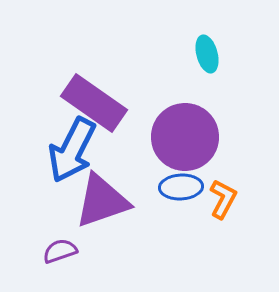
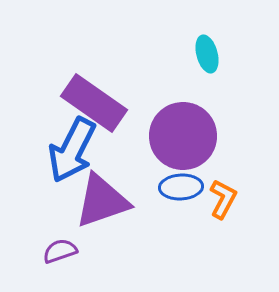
purple circle: moved 2 px left, 1 px up
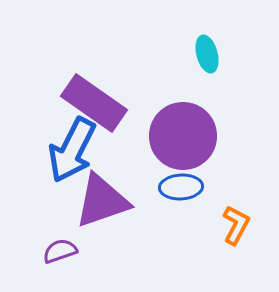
orange L-shape: moved 13 px right, 26 px down
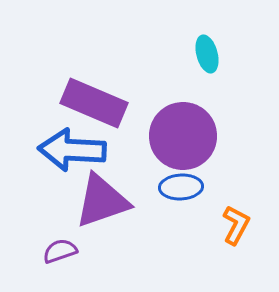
purple rectangle: rotated 12 degrees counterclockwise
blue arrow: rotated 66 degrees clockwise
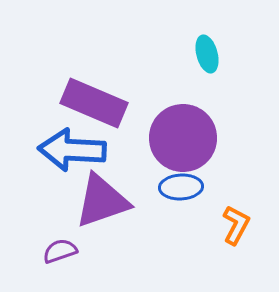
purple circle: moved 2 px down
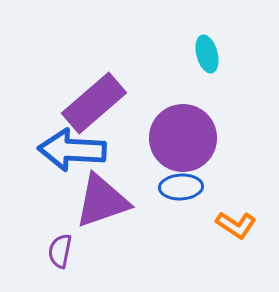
purple rectangle: rotated 64 degrees counterclockwise
orange L-shape: rotated 96 degrees clockwise
purple semicircle: rotated 60 degrees counterclockwise
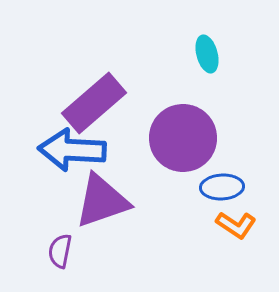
blue ellipse: moved 41 px right
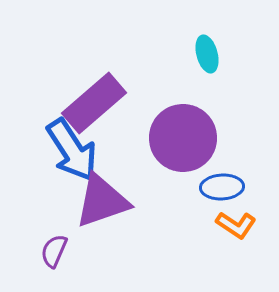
blue arrow: rotated 126 degrees counterclockwise
purple semicircle: moved 6 px left; rotated 12 degrees clockwise
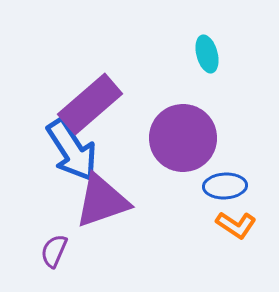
purple rectangle: moved 4 px left, 1 px down
blue ellipse: moved 3 px right, 1 px up
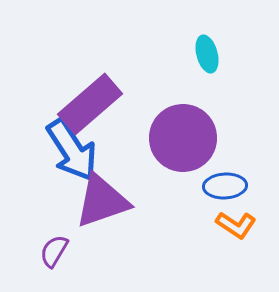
purple semicircle: rotated 8 degrees clockwise
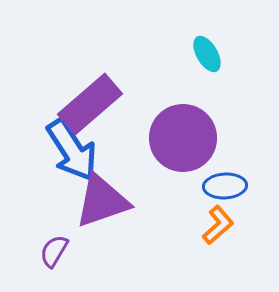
cyan ellipse: rotated 15 degrees counterclockwise
orange L-shape: moved 18 px left; rotated 75 degrees counterclockwise
